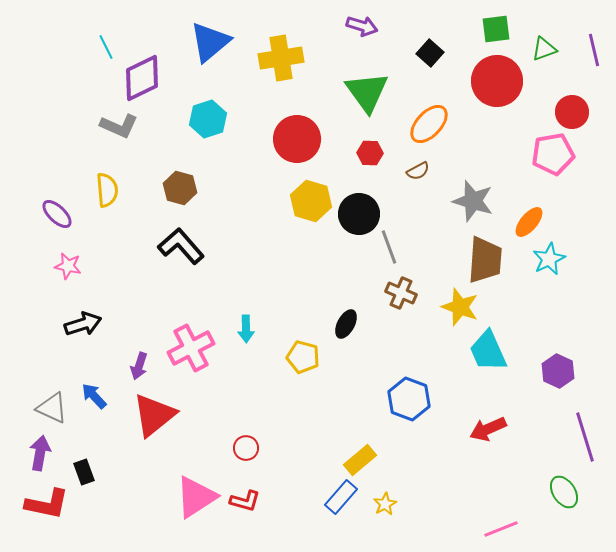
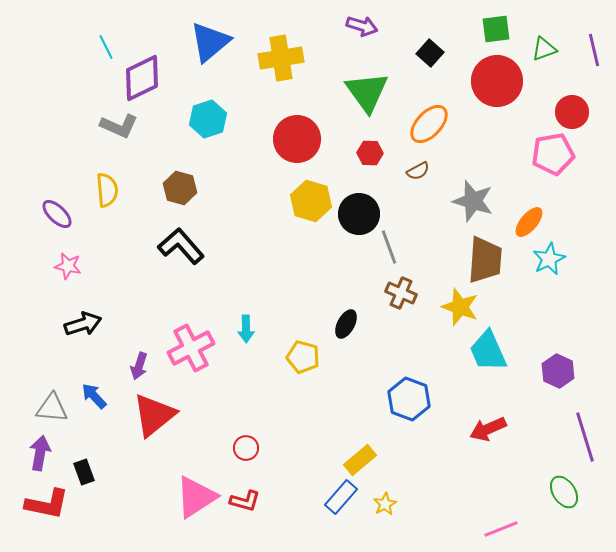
gray triangle at (52, 408): rotated 20 degrees counterclockwise
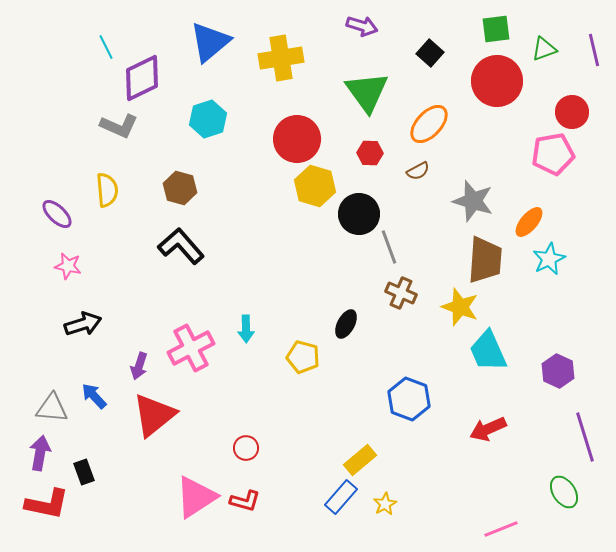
yellow hexagon at (311, 201): moved 4 px right, 15 px up
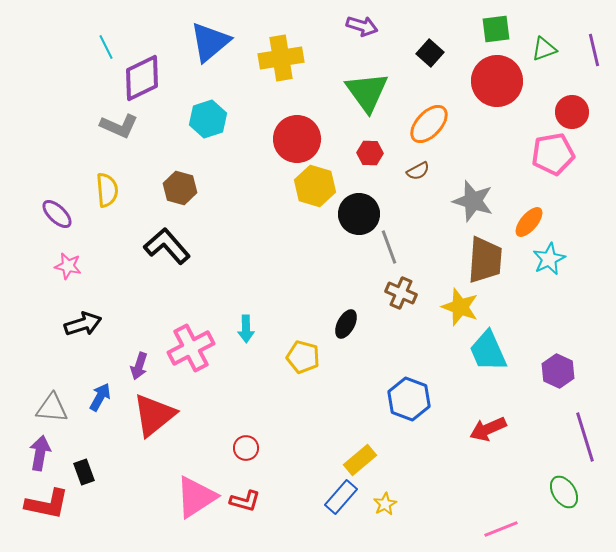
black L-shape at (181, 246): moved 14 px left
blue arrow at (94, 396): moved 6 px right, 1 px down; rotated 72 degrees clockwise
